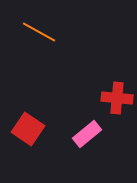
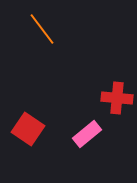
orange line: moved 3 px right, 3 px up; rotated 24 degrees clockwise
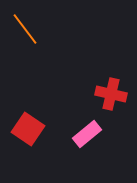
orange line: moved 17 px left
red cross: moved 6 px left, 4 px up; rotated 8 degrees clockwise
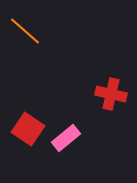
orange line: moved 2 px down; rotated 12 degrees counterclockwise
pink rectangle: moved 21 px left, 4 px down
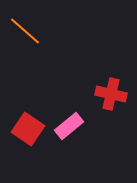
pink rectangle: moved 3 px right, 12 px up
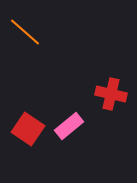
orange line: moved 1 px down
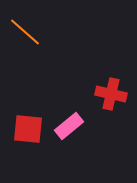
red square: rotated 28 degrees counterclockwise
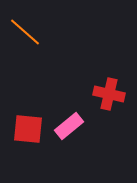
red cross: moved 2 px left
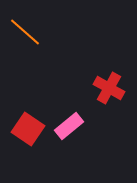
red cross: moved 6 px up; rotated 16 degrees clockwise
red square: rotated 28 degrees clockwise
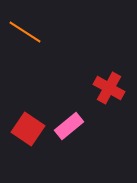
orange line: rotated 8 degrees counterclockwise
